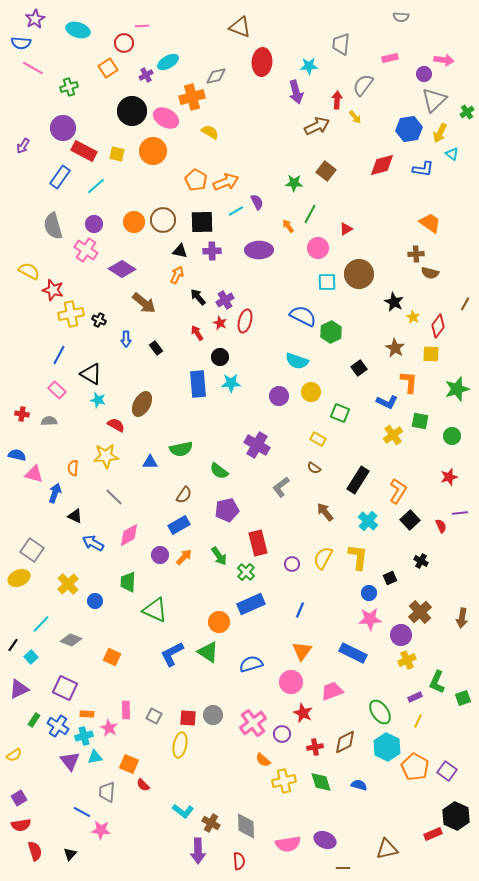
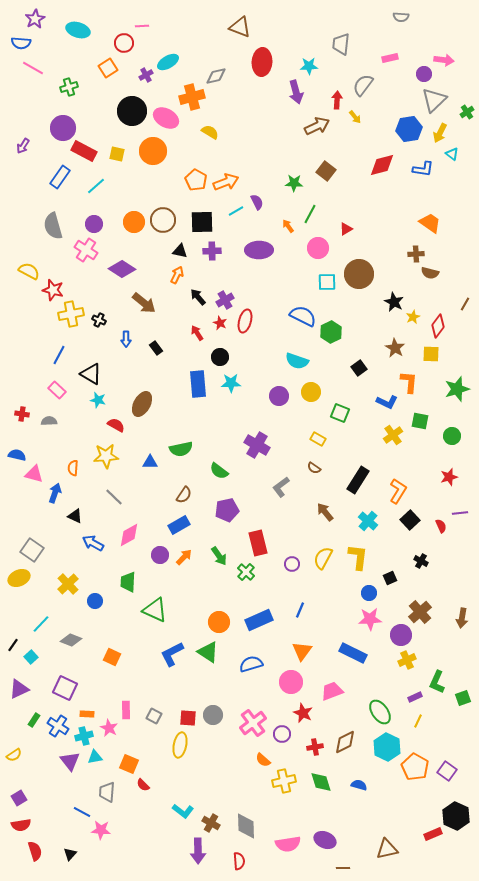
yellow star at (413, 317): rotated 16 degrees clockwise
blue rectangle at (251, 604): moved 8 px right, 16 px down
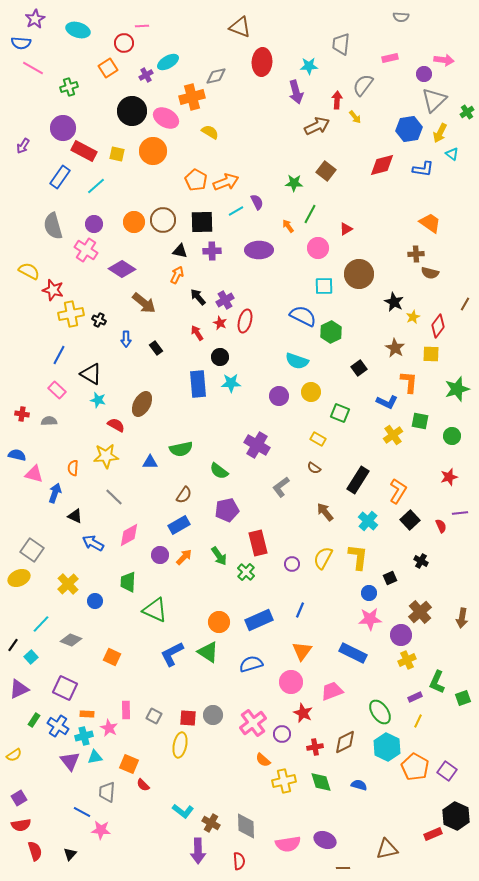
cyan square at (327, 282): moved 3 px left, 4 px down
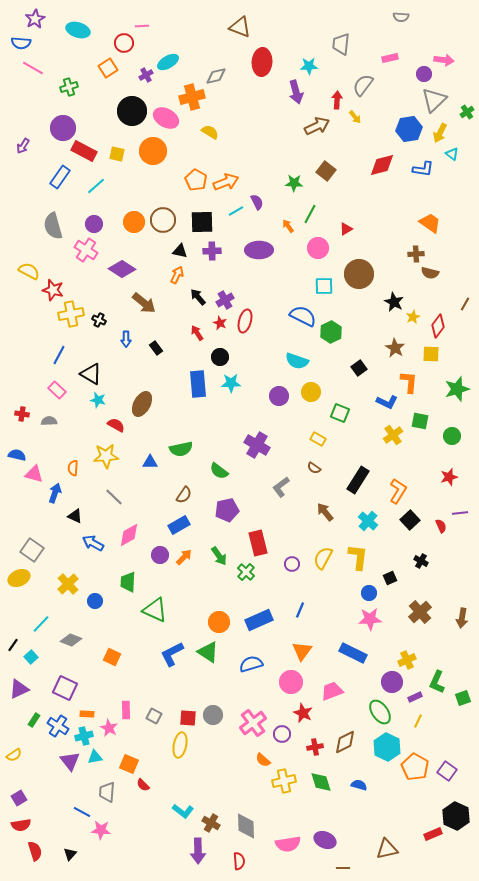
purple circle at (401, 635): moved 9 px left, 47 px down
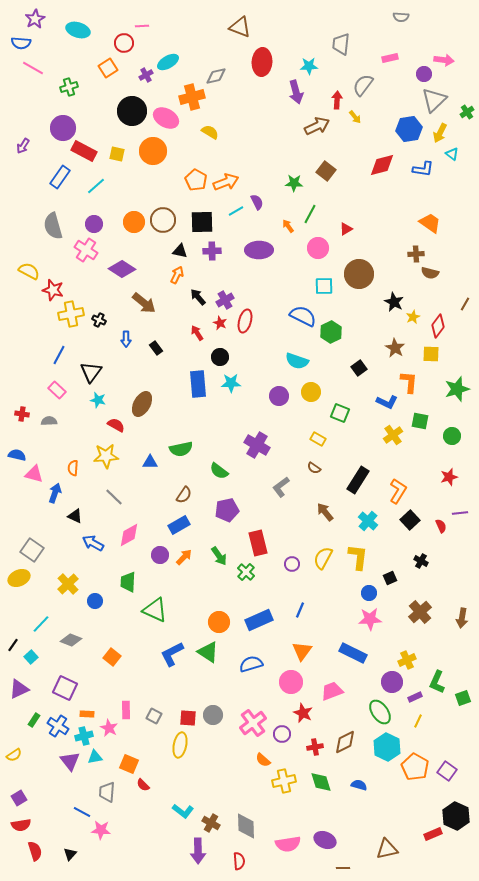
black triangle at (91, 374): moved 2 px up; rotated 35 degrees clockwise
orange square at (112, 657): rotated 12 degrees clockwise
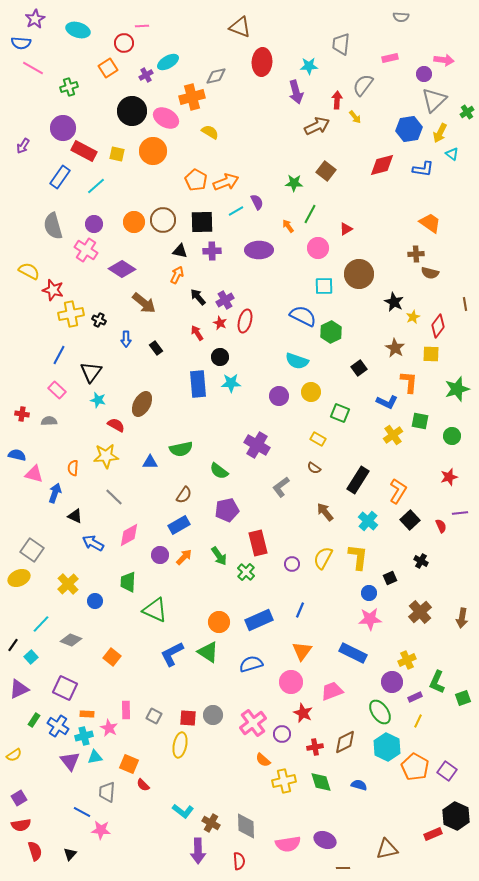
brown line at (465, 304): rotated 40 degrees counterclockwise
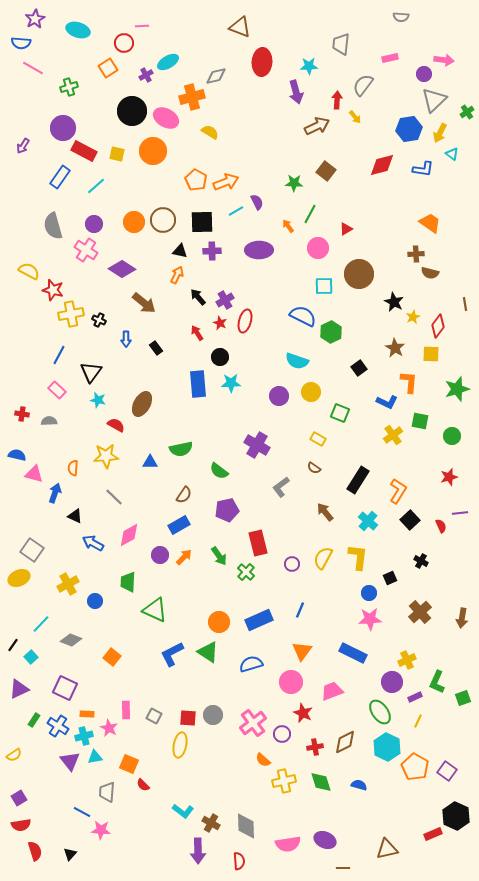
yellow cross at (68, 584): rotated 15 degrees clockwise
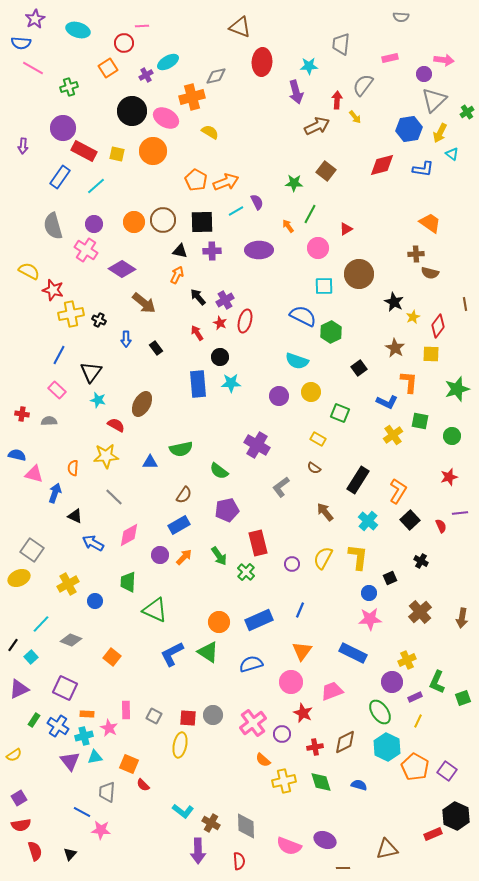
purple arrow at (23, 146): rotated 28 degrees counterclockwise
pink semicircle at (288, 844): moved 1 px right, 2 px down; rotated 30 degrees clockwise
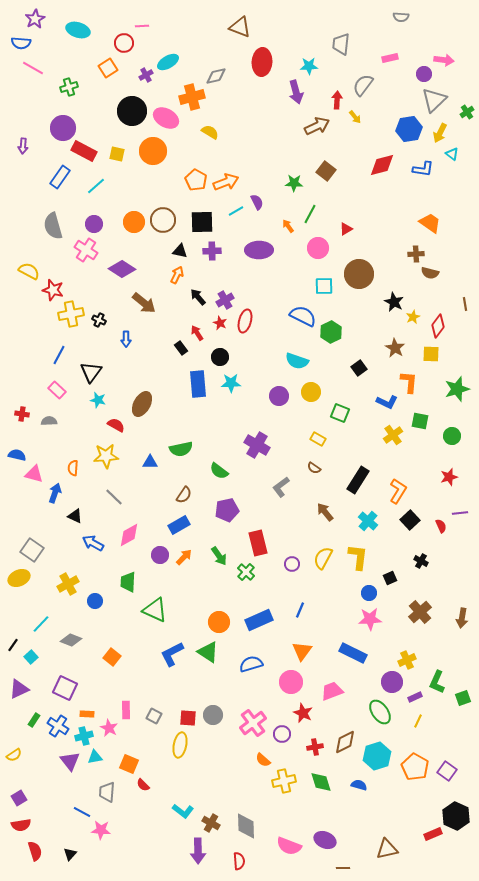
black rectangle at (156, 348): moved 25 px right
cyan hexagon at (387, 747): moved 10 px left, 9 px down; rotated 16 degrees clockwise
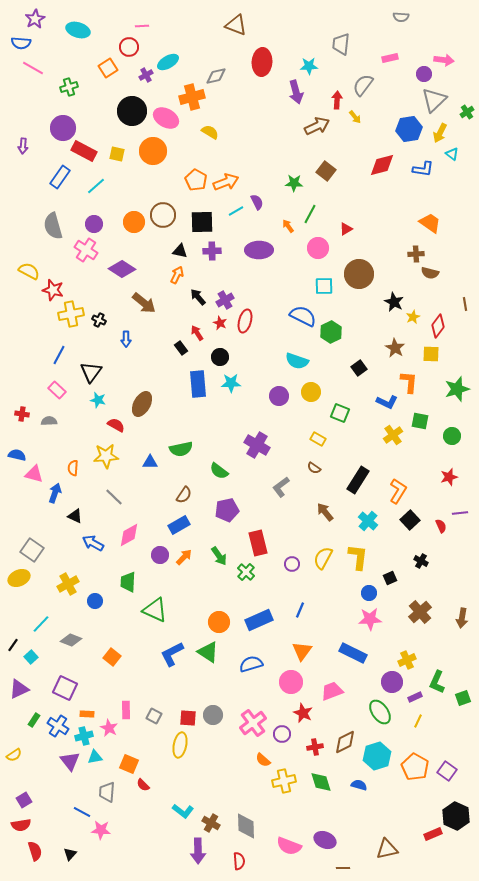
brown triangle at (240, 27): moved 4 px left, 2 px up
red circle at (124, 43): moved 5 px right, 4 px down
brown circle at (163, 220): moved 5 px up
purple square at (19, 798): moved 5 px right, 2 px down
